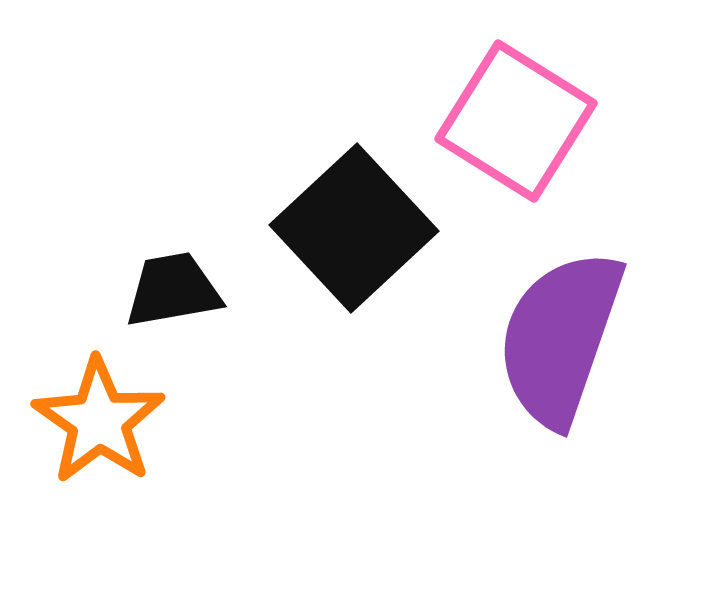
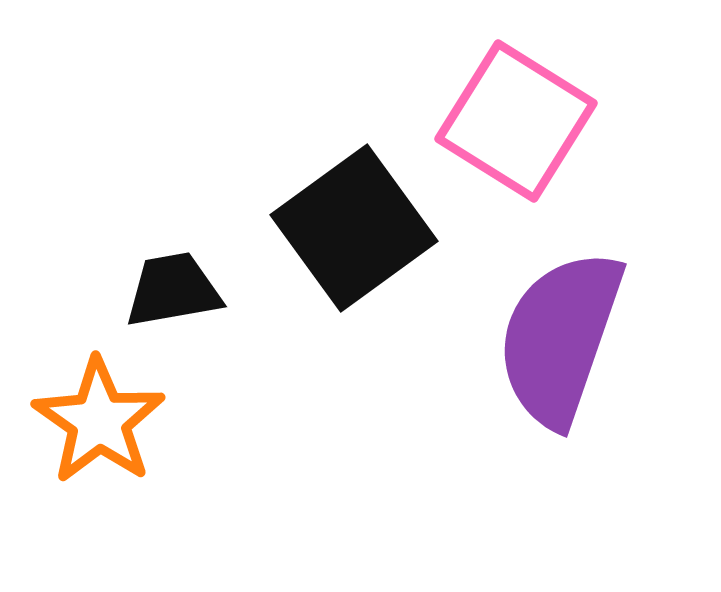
black square: rotated 7 degrees clockwise
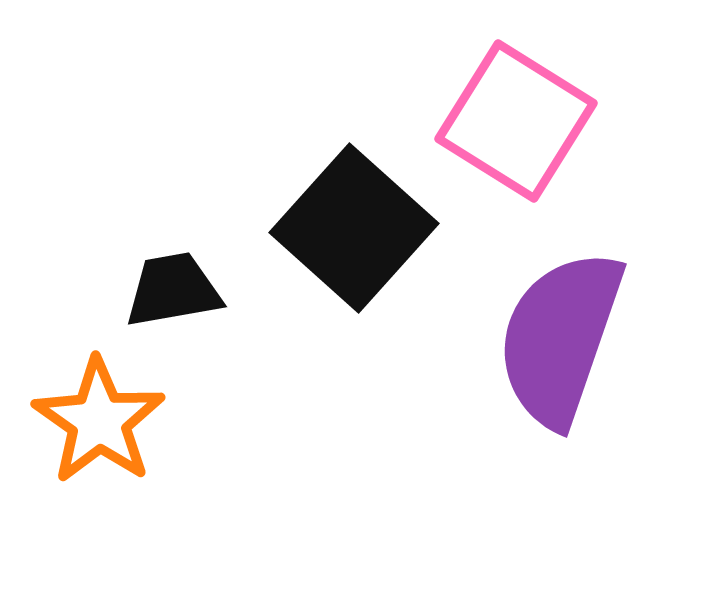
black square: rotated 12 degrees counterclockwise
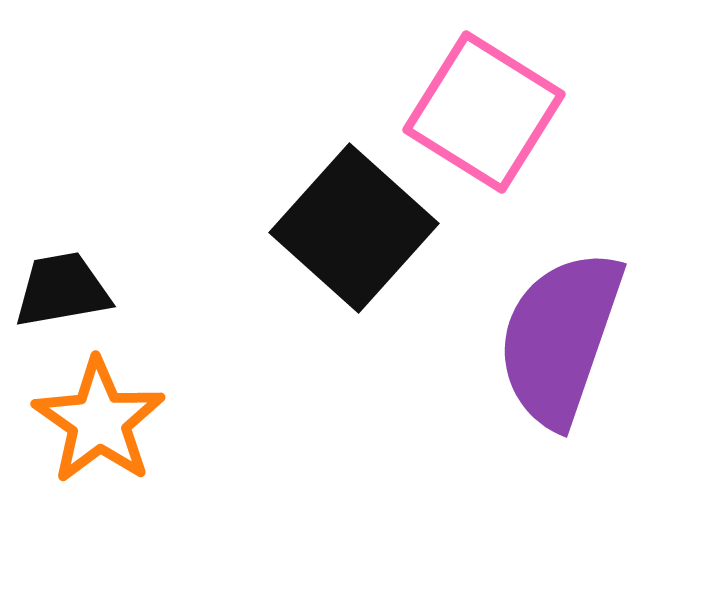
pink square: moved 32 px left, 9 px up
black trapezoid: moved 111 px left
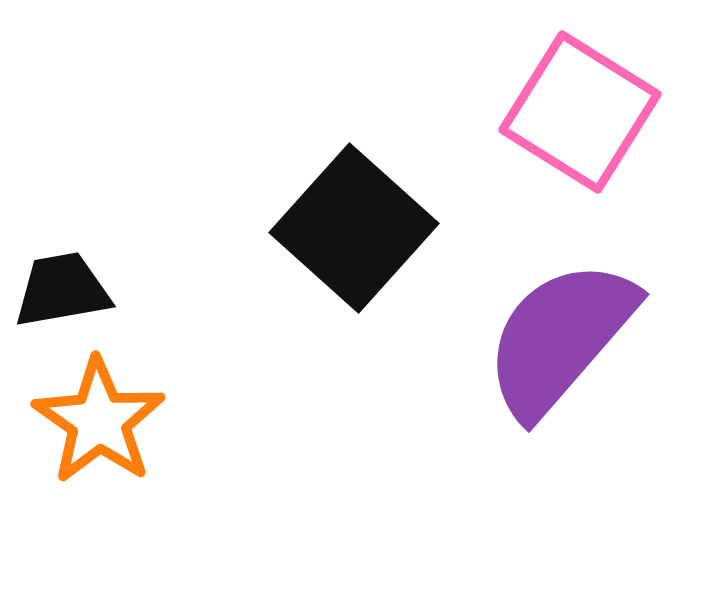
pink square: moved 96 px right
purple semicircle: rotated 22 degrees clockwise
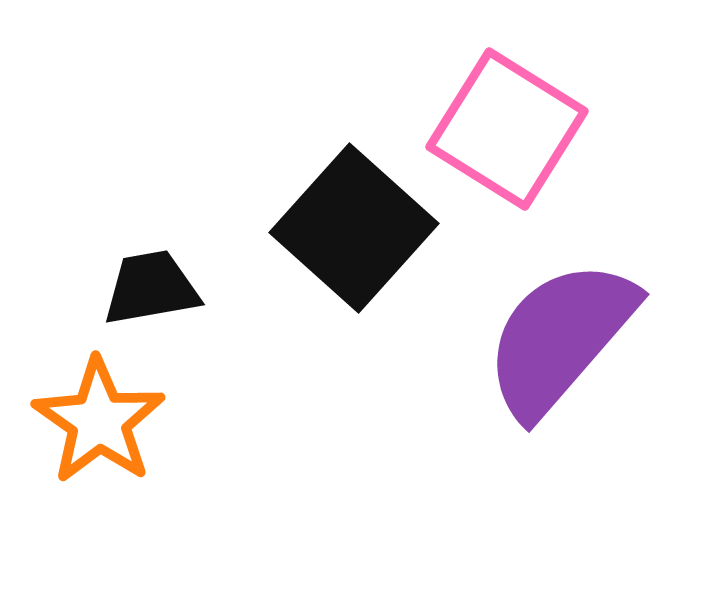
pink square: moved 73 px left, 17 px down
black trapezoid: moved 89 px right, 2 px up
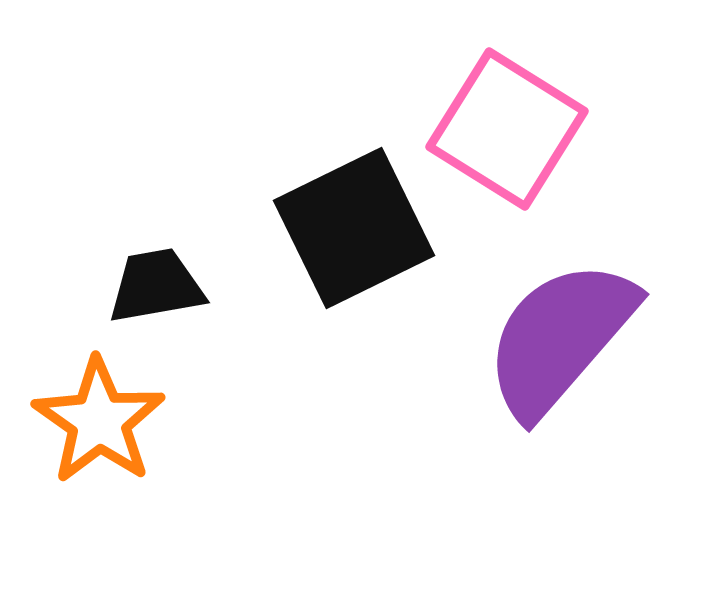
black square: rotated 22 degrees clockwise
black trapezoid: moved 5 px right, 2 px up
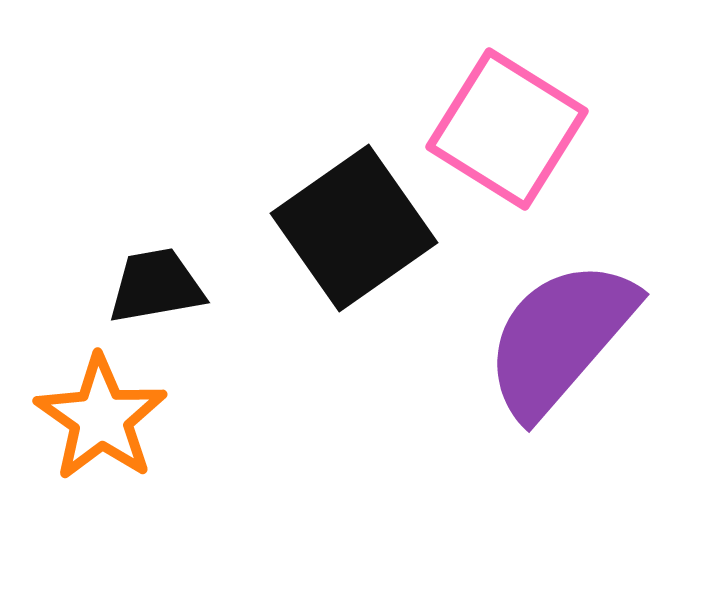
black square: rotated 9 degrees counterclockwise
orange star: moved 2 px right, 3 px up
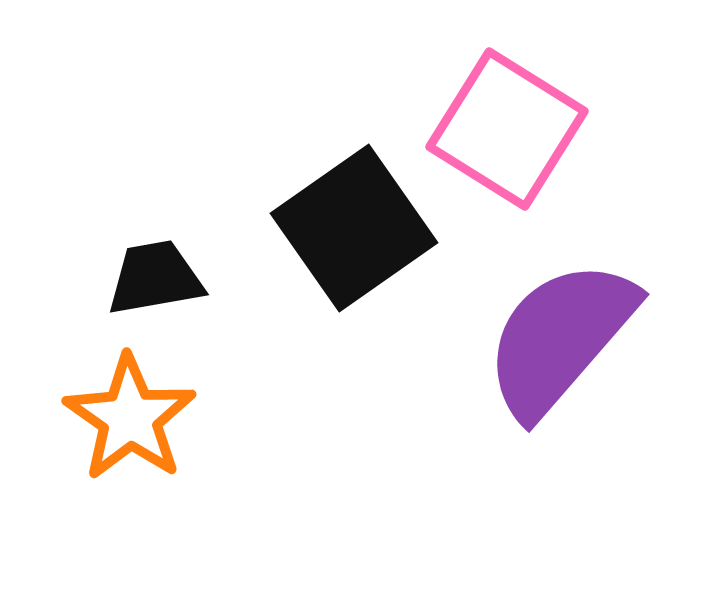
black trapezoid: moved 1 px left, 8 px up
orange star: moved 29 px right
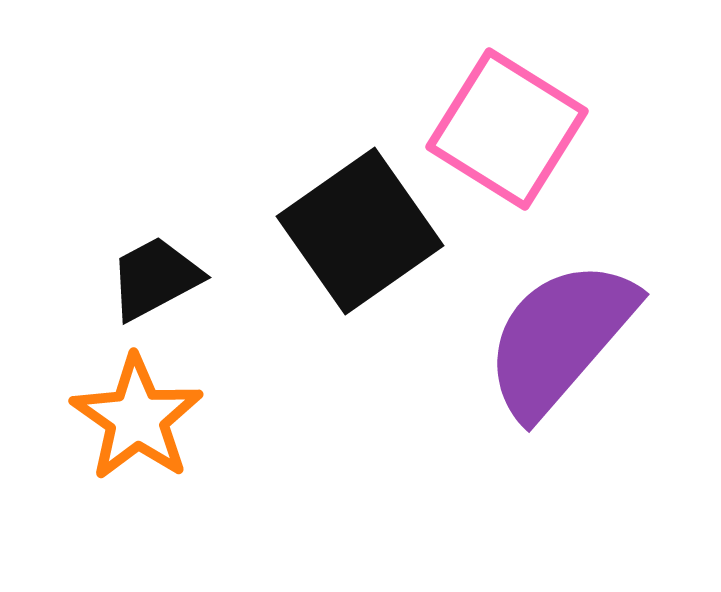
black square: moved 6 px right, 3 px down
black trapezoid: rotated 18 degrees counterclockwise
orange star: moved 7 px right
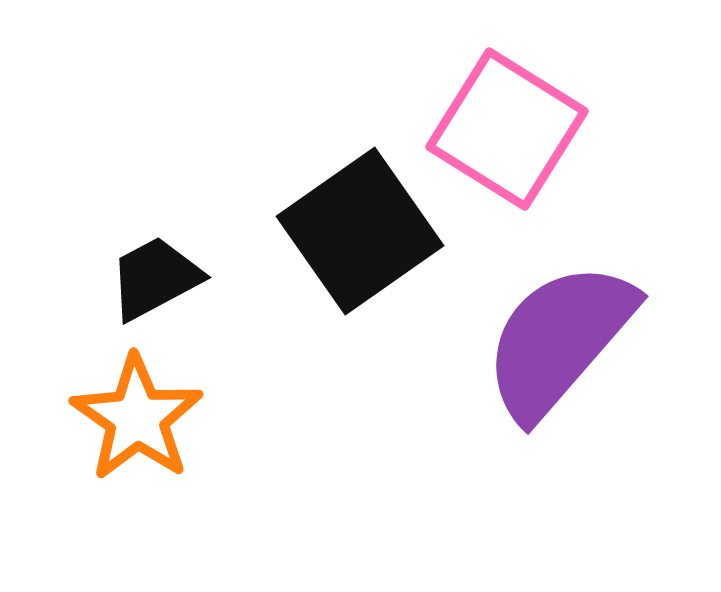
purple semicircle: moved 1 px left, 2 px down
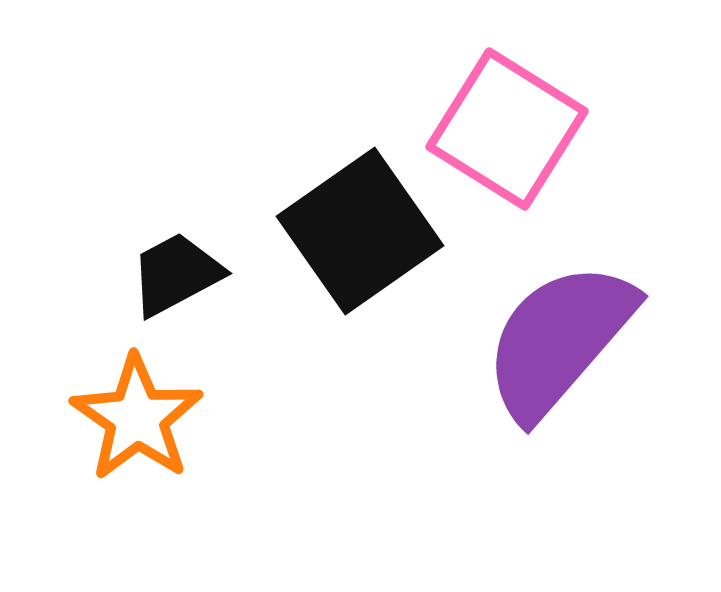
black trapezoid: moved 21 px right, 4 px up
